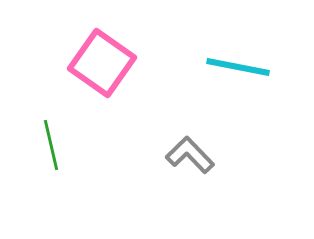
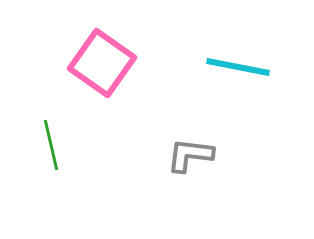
gray L-shape: rotated 39 degrees counterclockwise
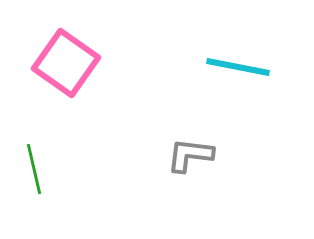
pink square: moved 36 px left
green line: moved 17 px left, 24 px down
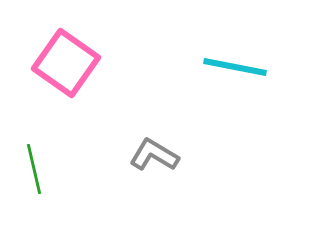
cyan line: moved 3 px left
gray L-shape: moved 36 px left; rotated 24 degrees clockwise
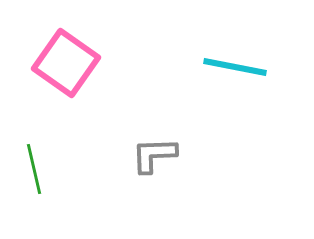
gray L-shape: rotated 33 degrees counterclockwise
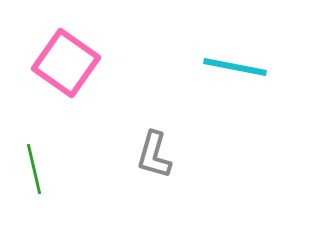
gray L-shape: rotated 72 degrees counterclockwise
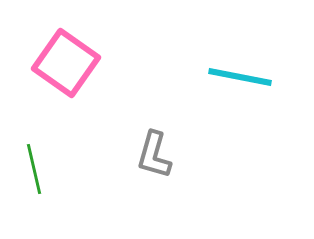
cyan line: moved 5 px right, 10 px down
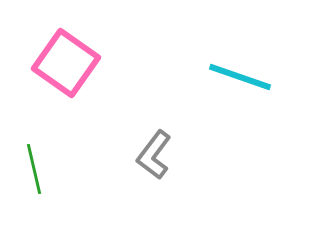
cyan line: rotated 8 degrees clockwise
gray L-shape: rotated 21 degrees clockwise
